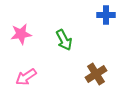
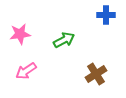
pink star: moved 1 px left
green arrow: rotated 90 degrees counterclockwise
pink arrow: moved 6 px up
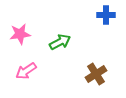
green arrow: moved 4 px left, 2 px down
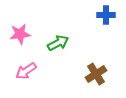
green arrow: moved 2 px left, 1 px down
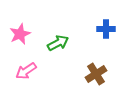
blue cross: moved 14 px down
pink star: rotated 15 degrees counterclockwise
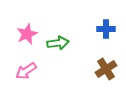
pink star: moved 7 px right
green arrow: rotated 20 degrees clockwise
brown cross: moved 10 px right, 5 px up
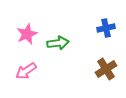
blue cross: moved 1 px up; rotated 12 degrees counterclockwise
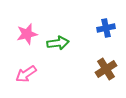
pink star: rotated 10 degrees clockwise
pink arrow: moved 3 px down
